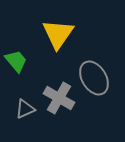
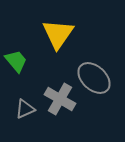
gray ellipse: rotated 16 degrees counterclockwise
gray cross: moved 1 px right, 1 px down
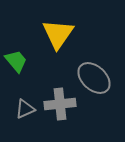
gray cross: moved 5 px down; rotated 36 degrees counterclockwise
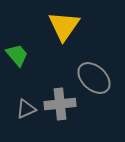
yellow triangle: moved 6 px right, 8 px up
green trapezoid: moved 1 px right, 6 px up
gray triangle: moved 1 px right
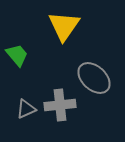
gray cross: moved 1 px down
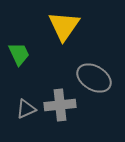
green trapezoid: moved 2 px right, 1 px up; rotated 15 degrees clockwise
gray ellipse: rotated 12 degrees counterclockwise
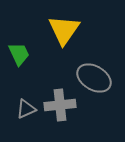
yellow triangle: moved 4 px down
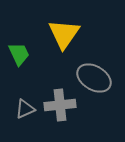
yellow triangle: moved 4 px down
gray triangle: moved 1 px left
